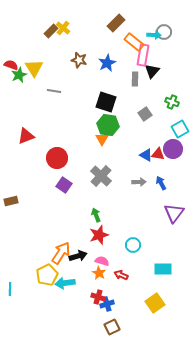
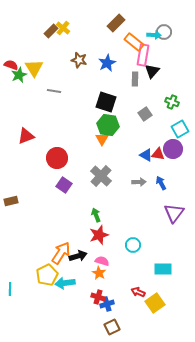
red arrow at (121, 275): moved 17 px right, 17 px down
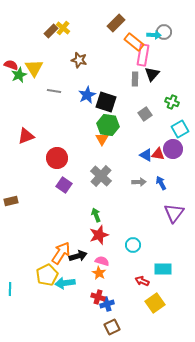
blue star at (107, 63): moved 20 px left, 32 px down
black triangle at (152, 71): moved 3 px down
red arrow at (138, 292): moved 4 px right, 11 px up
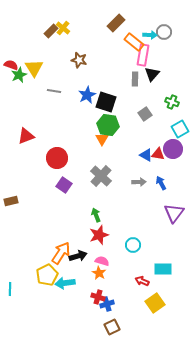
cyan arrow at (154, 35): moved 4 px left
